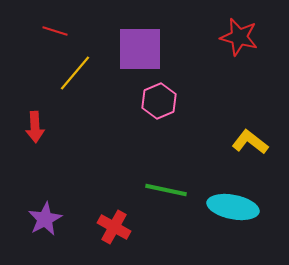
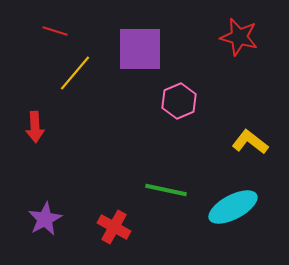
pink hexagon: moved 20 px right
cyan ellipse: rotated 39 degrees counterclockwise
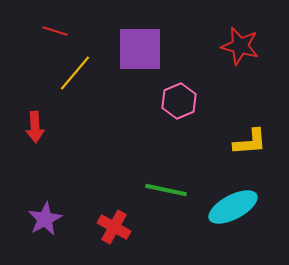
red star: moved 1 px right, 9 px down
yellow L-shape: rotated 138 degrees clockwise
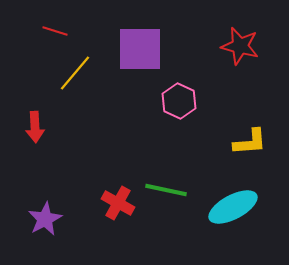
pink hexagon: rotated 12 degrees counterclockwise
red cross: moved 4 px right, 24 px up
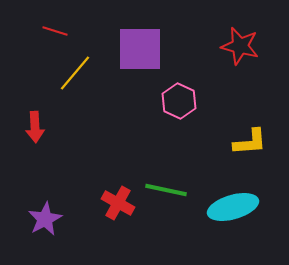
cyan ellipse: rotated 12 degrees clockwise
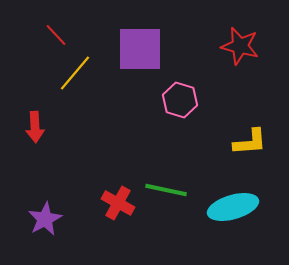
red line: moved 1 px right, 4 px down; rotated 30 degrees clockwise
pink hexagon: moved 1 px right, 1 px up; rotated 8 degrees counterclockwise
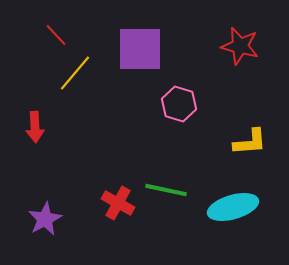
pink hexagon: moved 1 px left, 4 px down
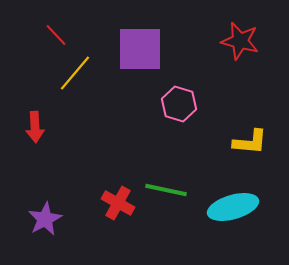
red star: moved 5 px up
yellow L-shape: rotated 9 degrees clockwise
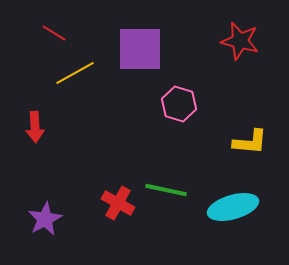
red line: moved 2 px left, 2 px up; rotated 15 degrees counterclockwise
yellow line: rotated 21 degrees clockwise
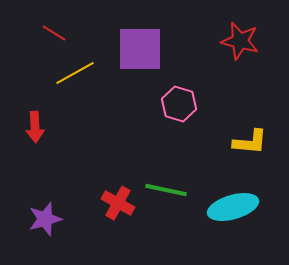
purple star: rotated 12 degrees clockwise
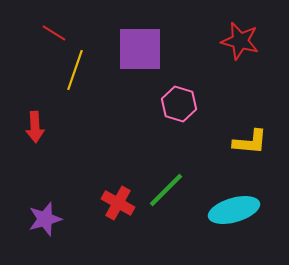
yellow line: moved 3 px up; rotated 42 degrees counterclockwise
green line: rotated 57 degrees counterclockwise
cyan ellipse: moved 1 px right, 3 px down
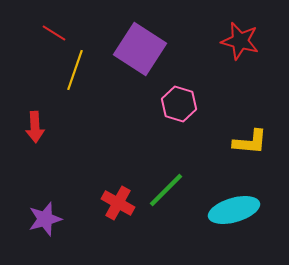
purple square: rotated 33 degrees clockwise
